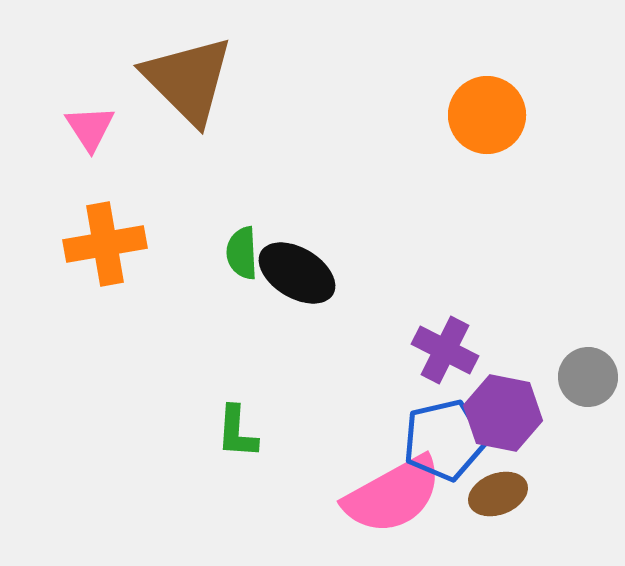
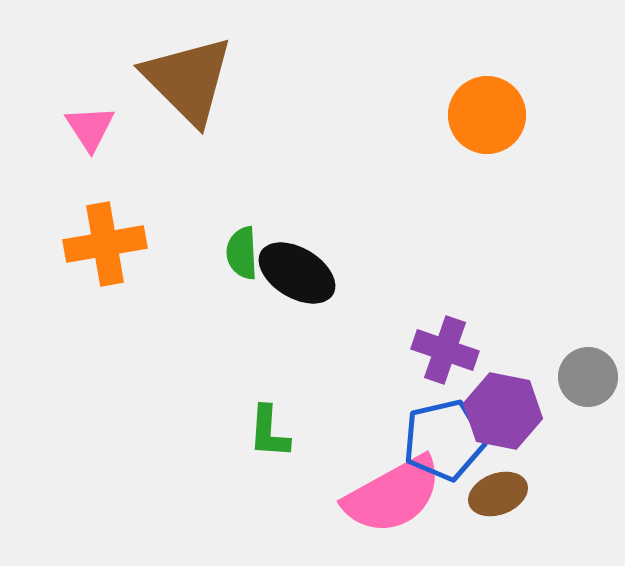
purple cross: rotated 8 degrees counterclockwise
purple hexagon: moved 2 px up
green L-shape: moved 32 px right
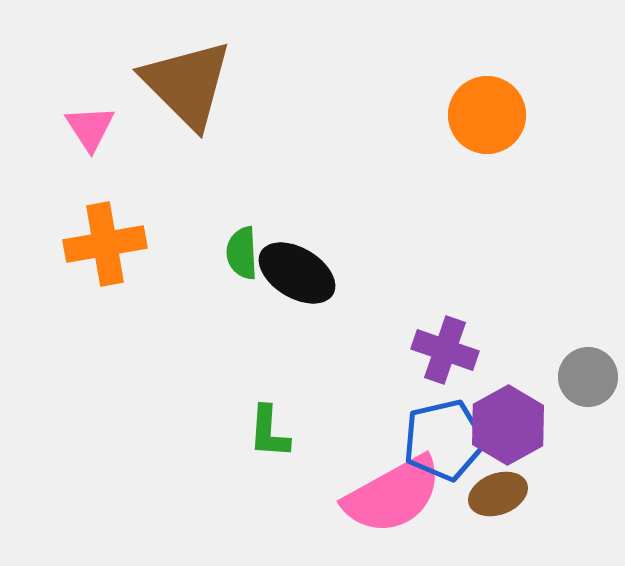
brown triangle: moved 1 px left, 4 px down
purple hexagon: moved 5 px right, 14 px down; rotated 20 degrees clockwise
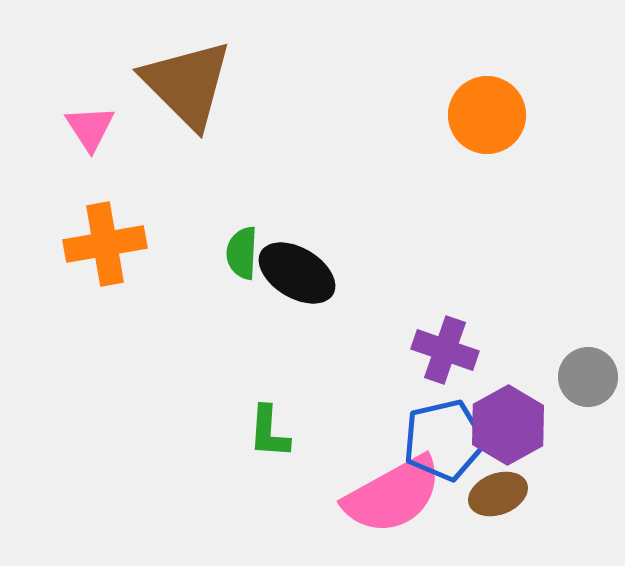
green semicircle: rotated 6 degrees clockwise
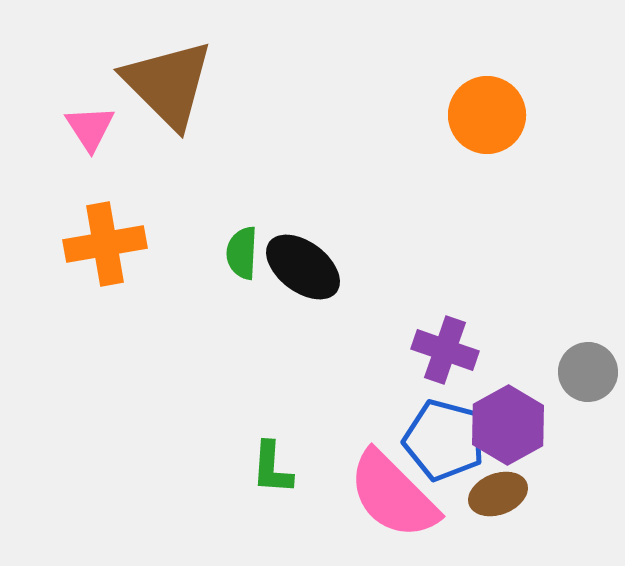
brown triangle: moved 19 px left
black ellipse: moved 6 px right, 6 px up; rotated 6 degrees clockwise
gray circle: moved 5 px up
green L-shape: moved 3 px right, 36 px down
blue pentagon: rotated 28 degrees clockwise
pink semicircle: rotated 74 degrees clockwise
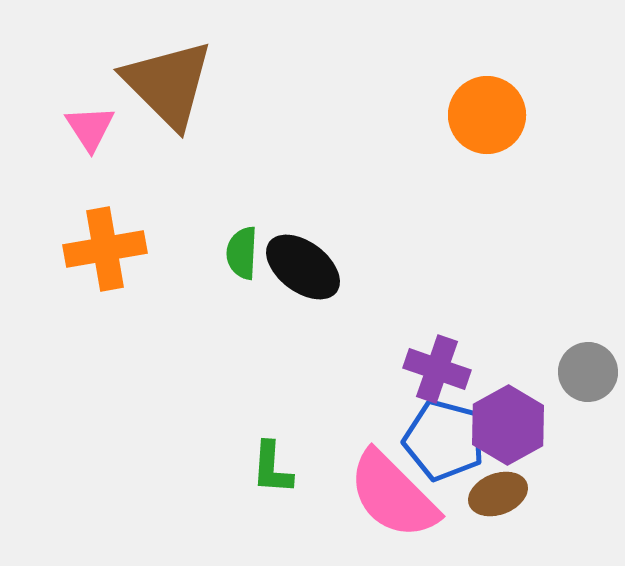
orange cross: moved 5 px down
purple cross: moved 8 px left, 19 px down
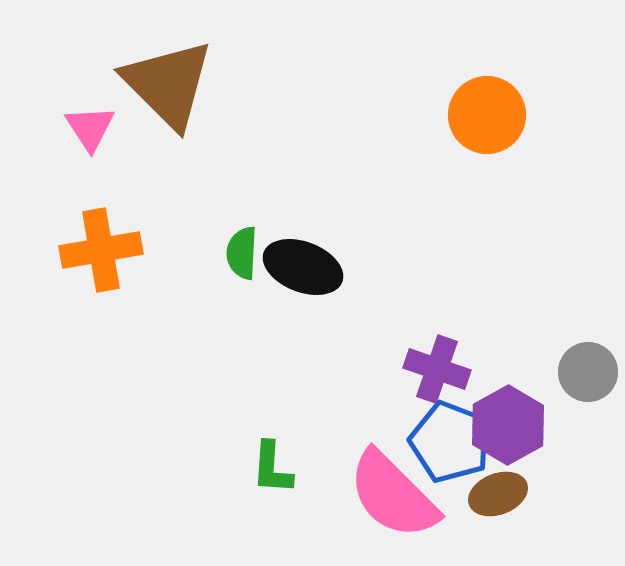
orange cross: moved 4 px left, 1 px down
black ellipse: rotated 16 degrees counterclockwise
blue pentagon: moved 6 px right, 2 px down; rotated 6 degrees clockwise
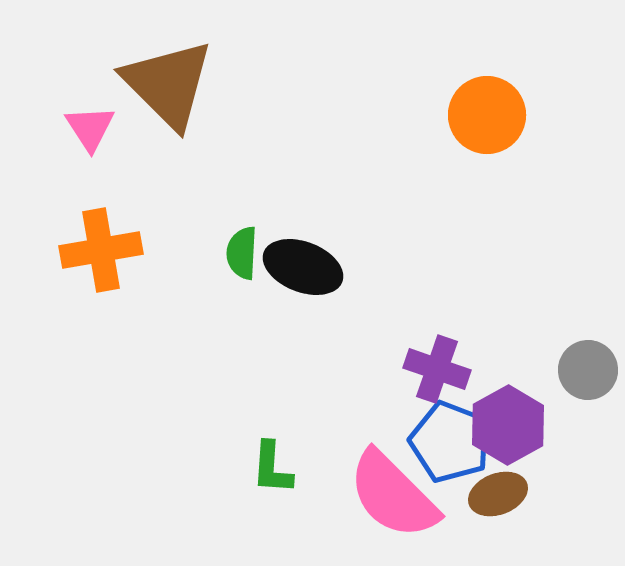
gray circle: moved 2 px up
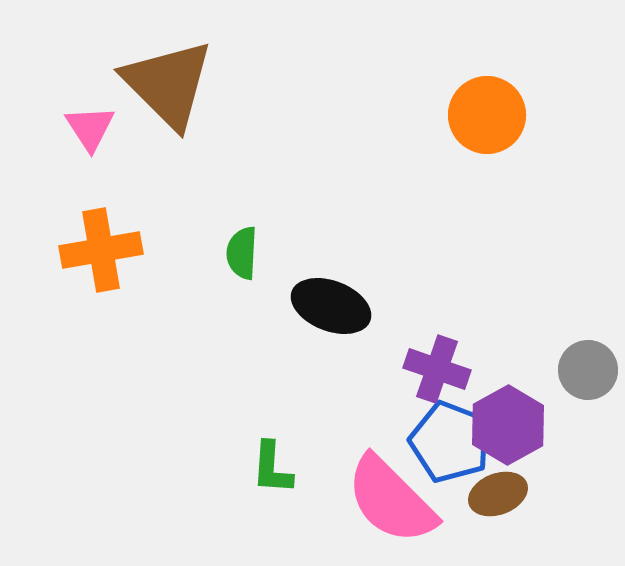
black ellipse: moved 28 px right, 39 px down
pink semicircle: moved 2 px left, 5 px down
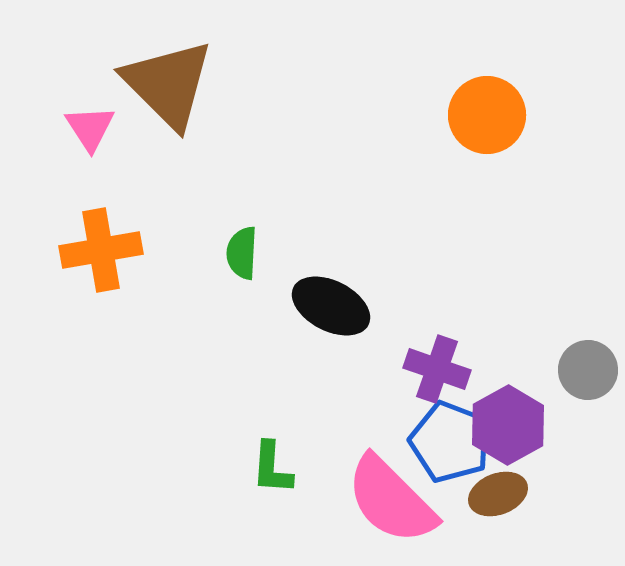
black ellipse: rotated 6 degrees clockwise
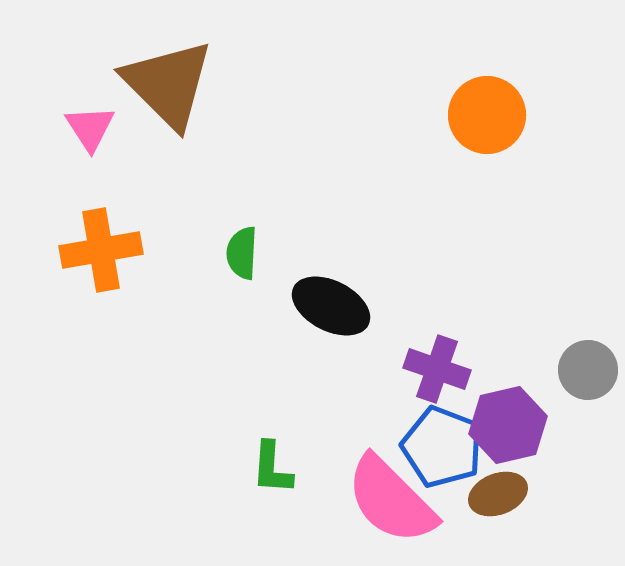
purple hexagon: rotated 16 degrees clockwise
blue pentagon: moved 8 px left, 5 px down
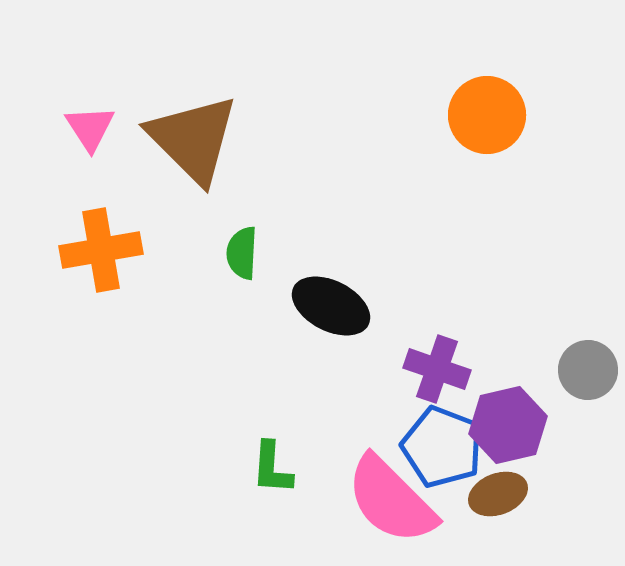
brown triangle: moved 25 px right, 55 px down
